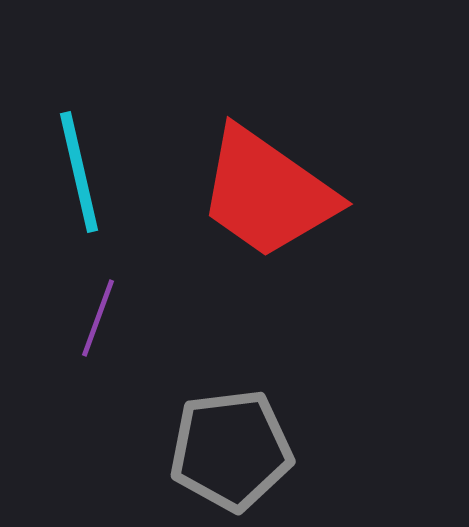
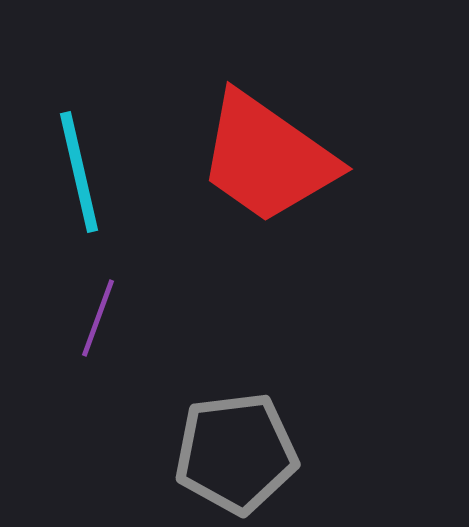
red trapezoid: moved 35 px up
gray pentagon: moved 5 px right, 3 px down
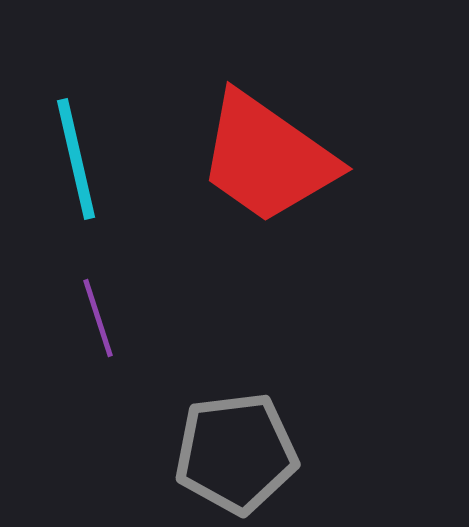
cyan line: moved 3 px left, 13 px up
purple line: rotated 38 degrees counterclockwise
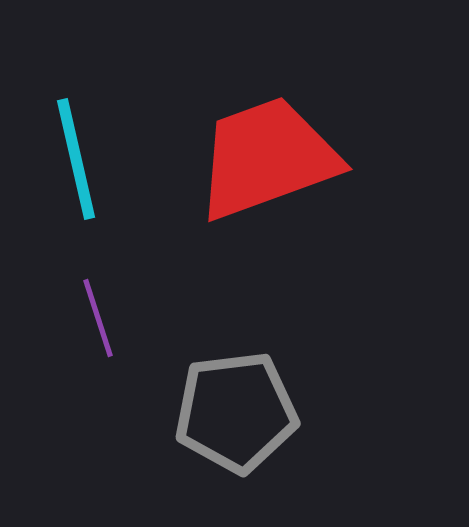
red trapezoid: rotated 125 degrees clockwise
gray pentagon: moved 41 px up
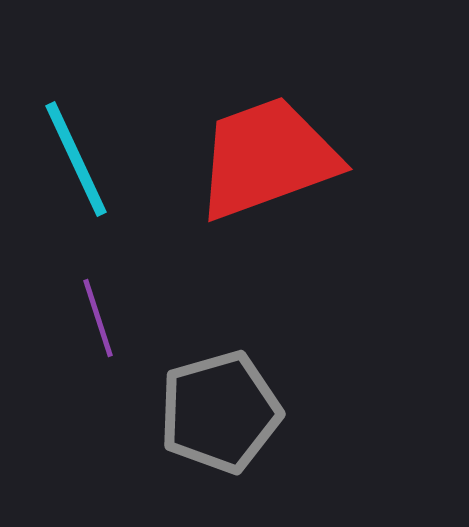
cyan line: rotated 12 degrees counterclockwise
gray pentagon: moved 16 px left; rotated 9 degrees counterclockwise
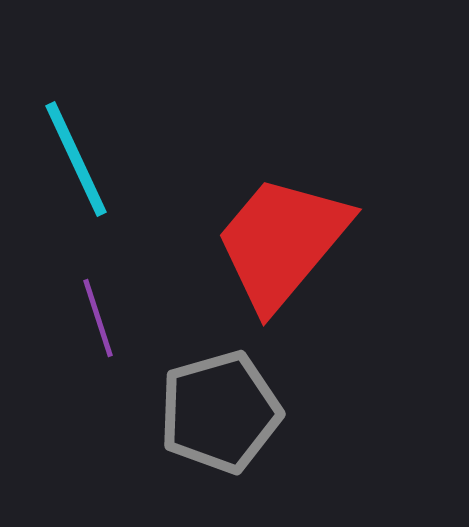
red trapezoid: moved 15 px right, 84 px down; rotated 30 degrees counterclockwise
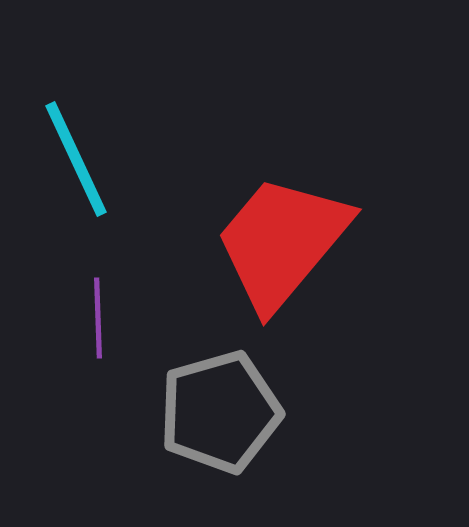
purple line: rotated 16 degrees clockwise
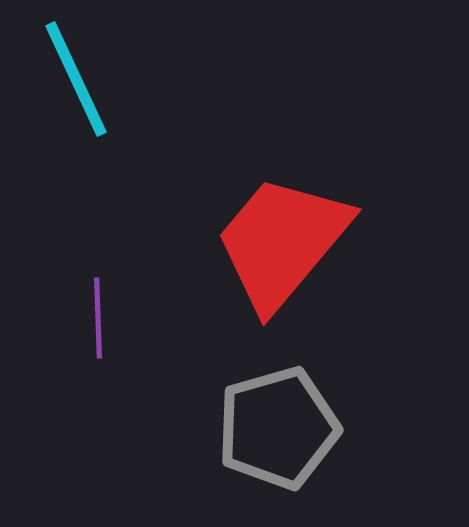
cyan line: moved 80 px up
gray pentagon: moved 58 px right, 16 px down
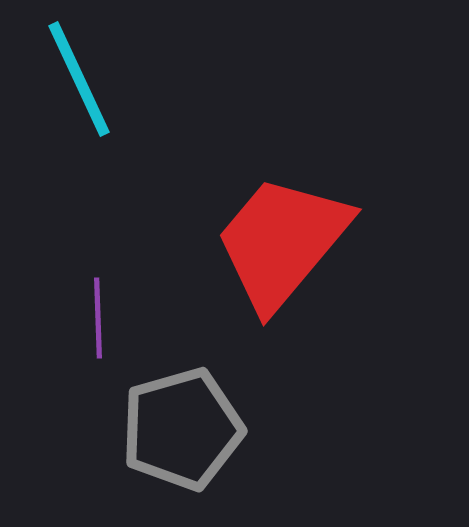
cyan line: moved 3 px right
gray pentagon: moved 96 px left, 1 px down
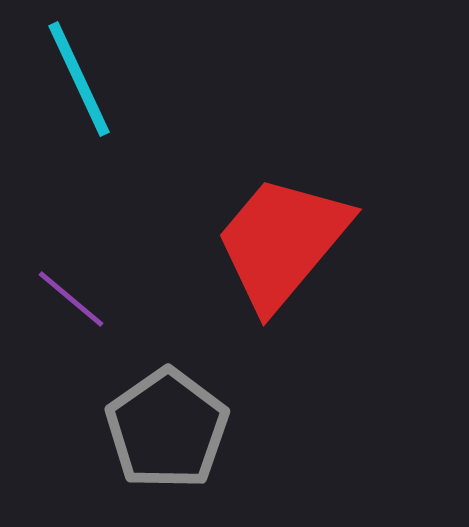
purple line: moved 27 px left, 19 px up; rotated 48 degrees counterclockwise
gray pentagon: moved 15 px left; rotated 19 degrees counterclockwise
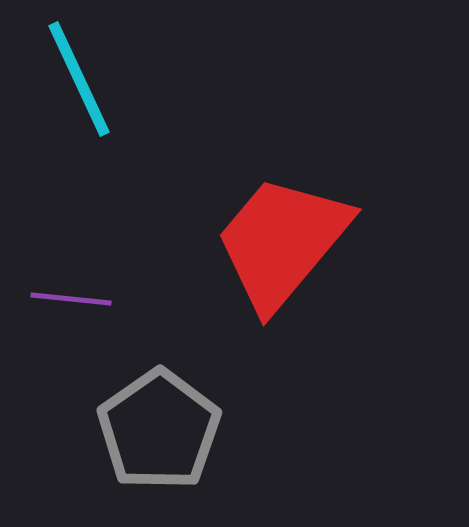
purple line: rotated 34 degrees counterclockwise
gray pentagon: moved 8 px left, 1 px down
